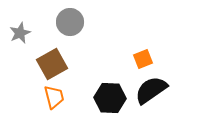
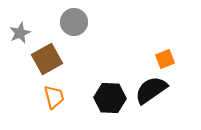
gray circle: moved 4 px right
orange square: moved 22 px right
brown square: moved 5 px left, 5 px up
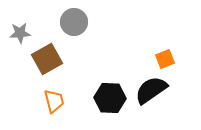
gray star: rotated 20 degrees clockwise
orange trapezoid: moved 4 px down
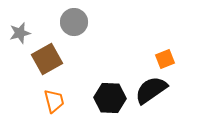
gray star: rotated 10 degrees counterclockwise
